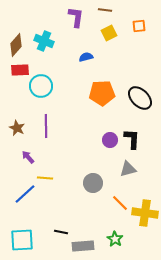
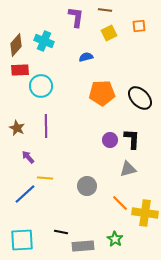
gray circle: moved 6 px left, 3 px down
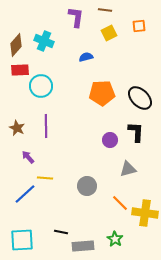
black L-shape: moved 4 px right, 7 px up
